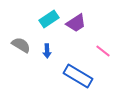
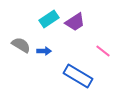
purple trapezoid: moved 1 px left, 1 px up
blue arrow: moved 3 px left; rotated 88 degrees counterclockwise
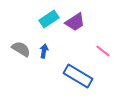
gray semicircle: moved 4 px down
blue arrow: rotated 80 degrees counterclockwise
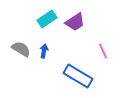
cyan rectangle: moved 2 px left
pink line: rotated 28 degrees clockwise
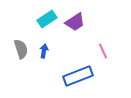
gray semicircle: rotated 42 degrees clockwise
blue rectangle: rotated 52 degrees counterclockwise
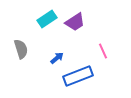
blue arrow: moved 13 px right, 7 px down; rotated 40 degrees clockwise
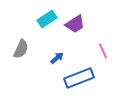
purple trapezoid: moved 2 px down
gray semicircle: rotated 42 degrees clockwise
blue rectangle: moved 1 px right, 2 px down
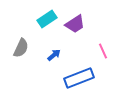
gray semicircle: moved 1 px up
blue arrow: moved 3 px left, 3 px up
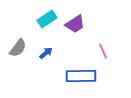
gray semicircle: moved 3 px left; rotated 12 degrees clockwise
blue arrow: moved 8 px left, 2 px up
blue rectangle: moved 2 px right, 2 px up; rotated 20 degrees clockwise
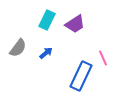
cyan rectangle: moved 1 px down; rotated 30 degrees counterclockwise
pink line: moved 7 px down
blue rectangle: rotated 64 degrees counterclockwise
